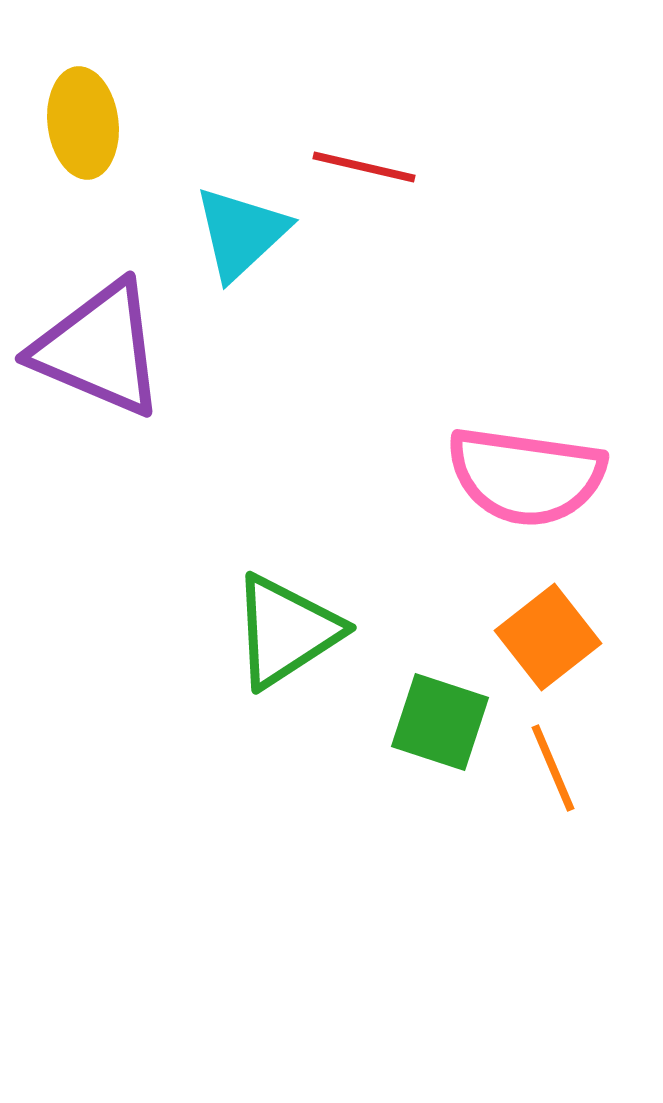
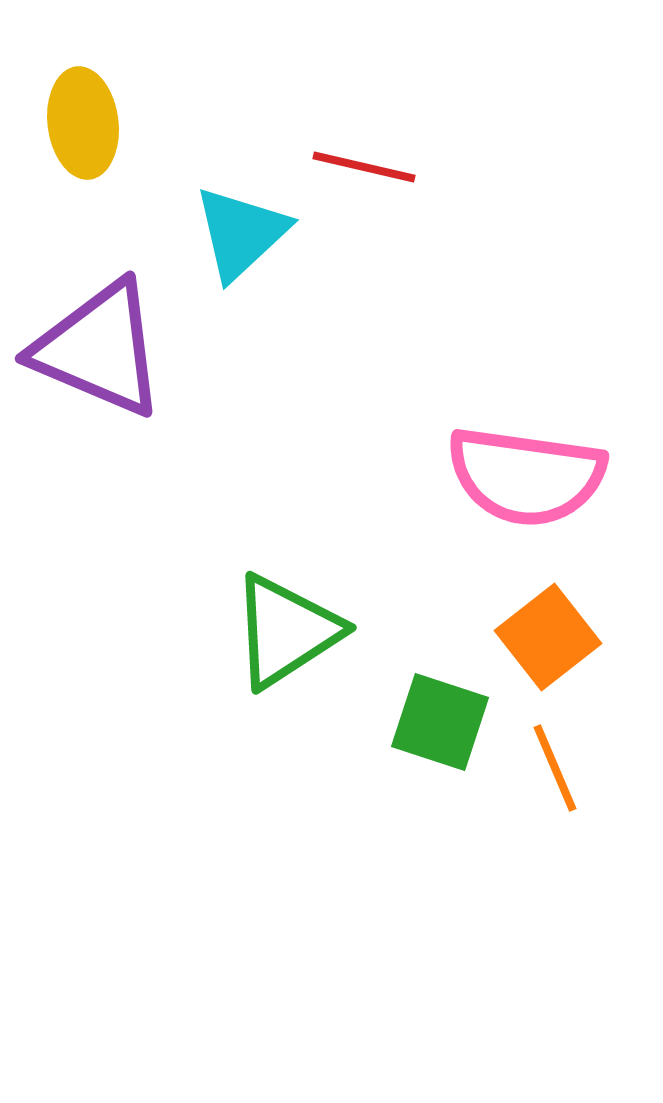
orange line: moved 2 px right
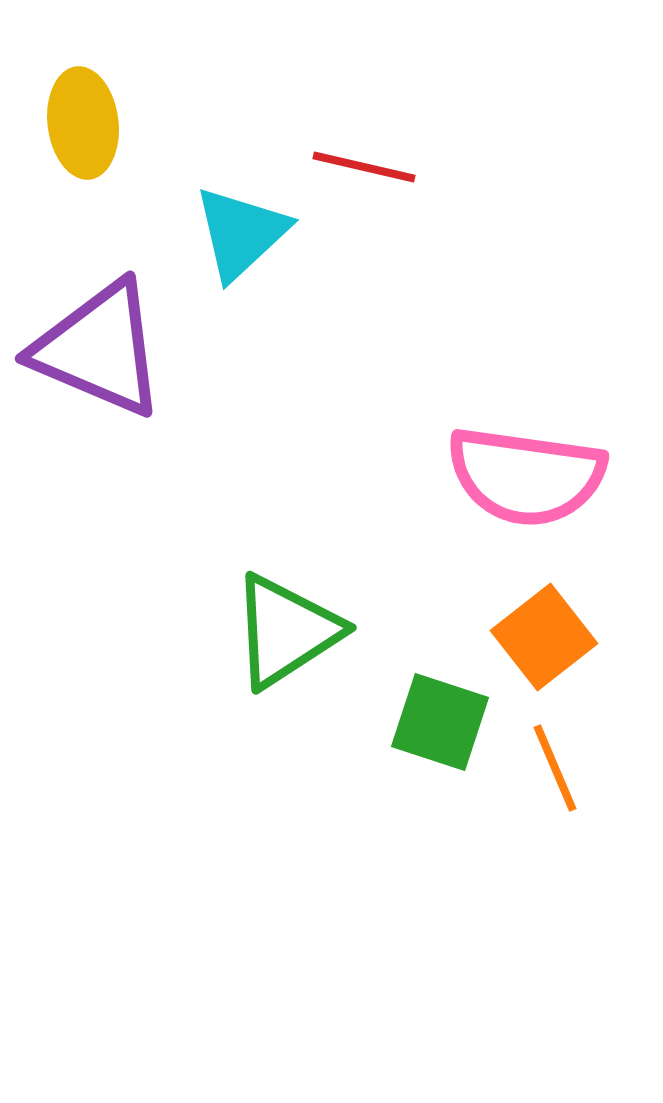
orange square: moved 4 px left
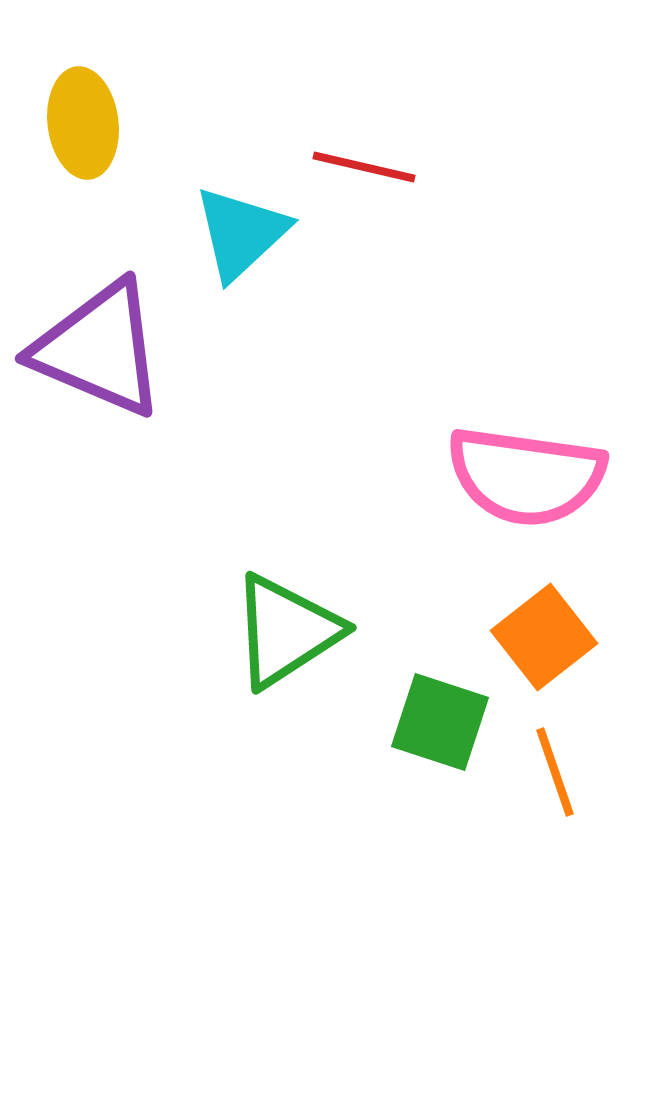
orange line: moved 4 px down; rotated 4 degrees clockwise
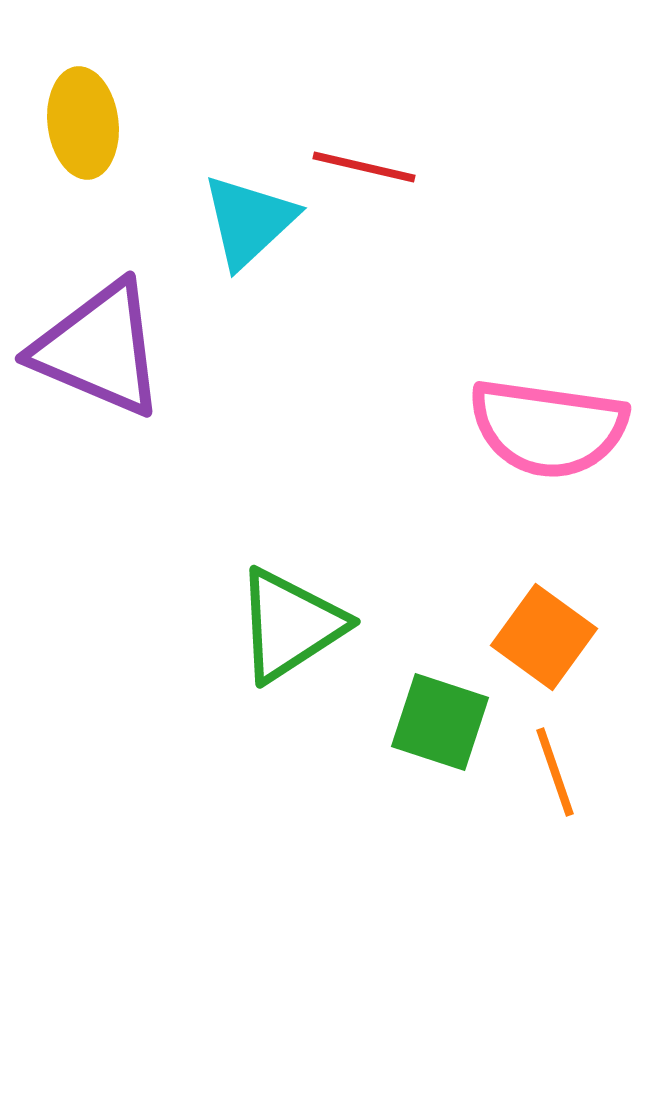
cyan triangle: moved 8 px right, 12 px up
pink semicircle: moved 22 px right, 48 px up
green triangle: moved 4 px right, 6 px up
orange square: rotated 16 degrees counterclockwise
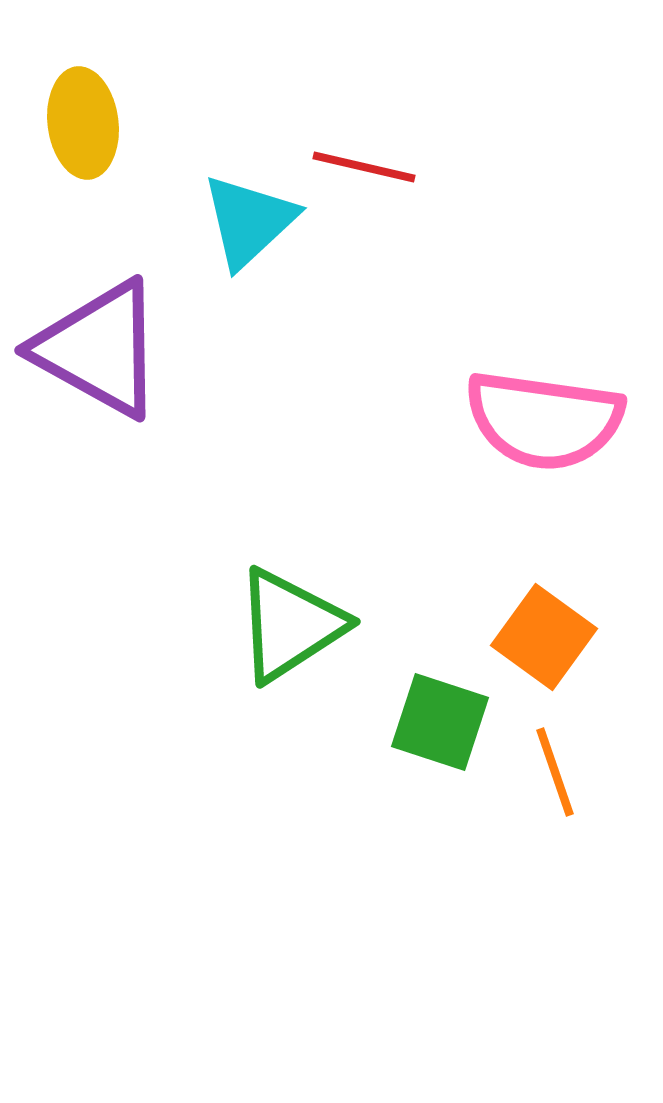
purple triangle: rotated 6 degrees clockwise
pink semicircle: moved 4 px left, 8 px up
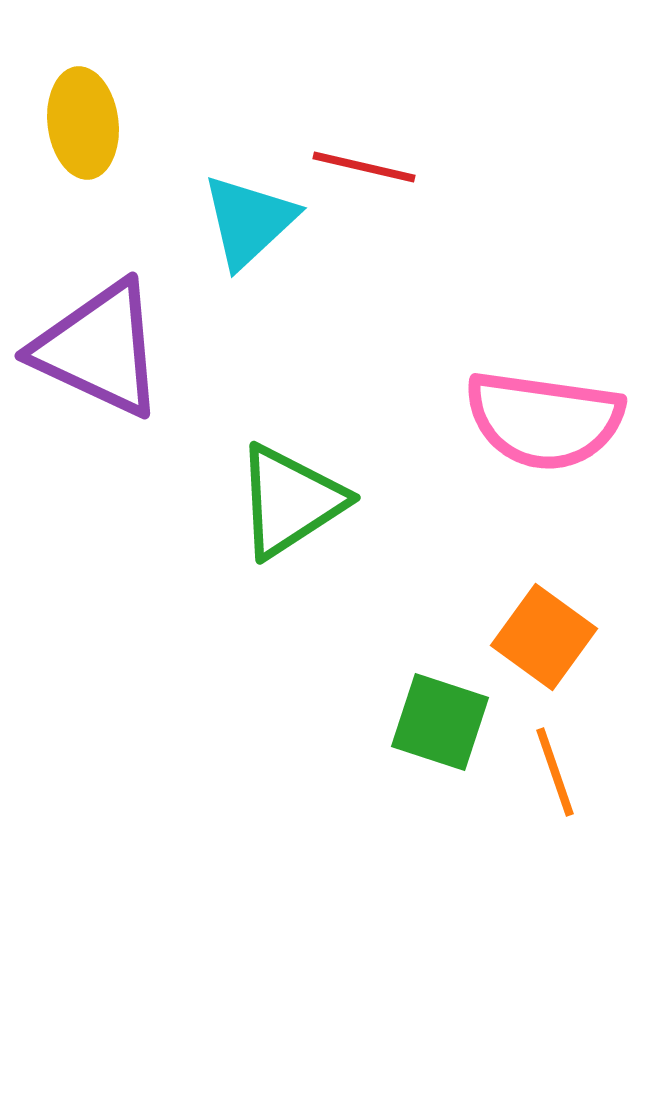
purple triangle: rotated 4 degrees counterclockwise
green triangle: moved 124 px up
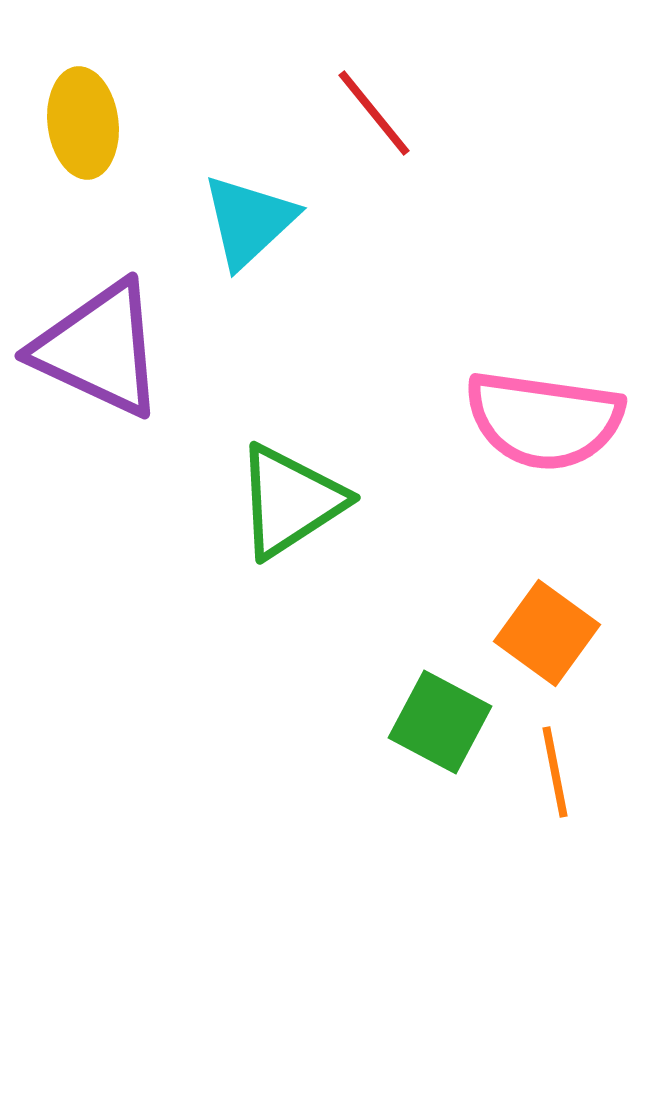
red line: moved 10 px right, 54 px up; rotated 38 degrees clockwise
orange square: moved 3 px right, 4 px up
green square: rotated 10 degrees clockwise
orange line: rotated 8 degrees clockwise
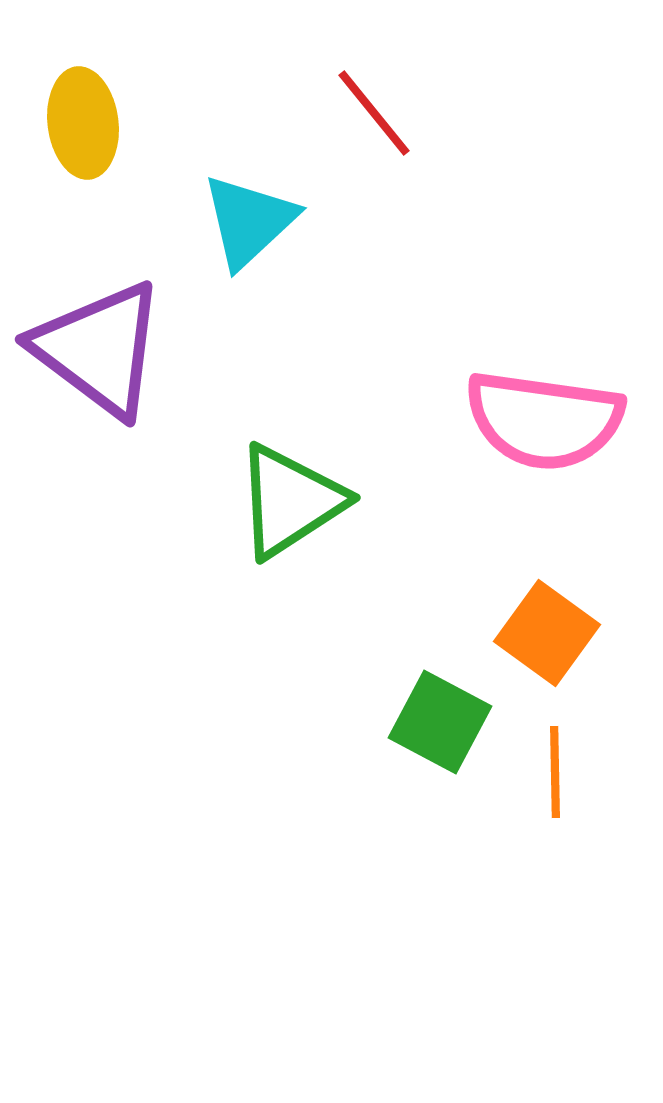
purple triangle: rotated 12 degrees clockwise
orange line: rotated 10 degrees clockwise
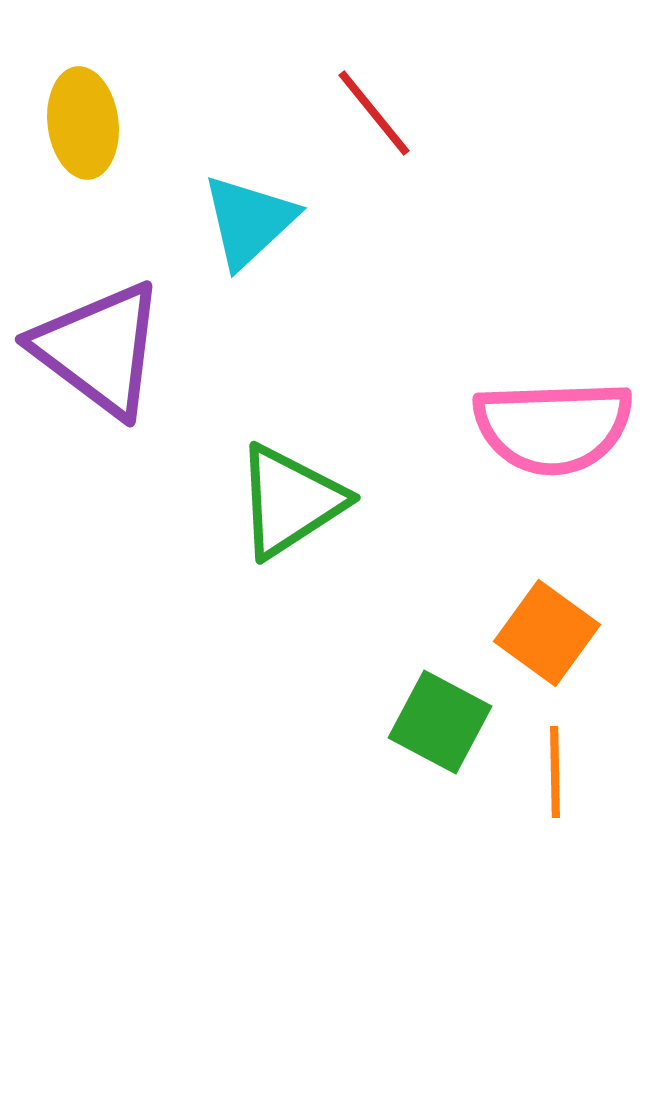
pink semicircle: moved 9 px right, 7 px down; rotated 10 degrees counterclockwise
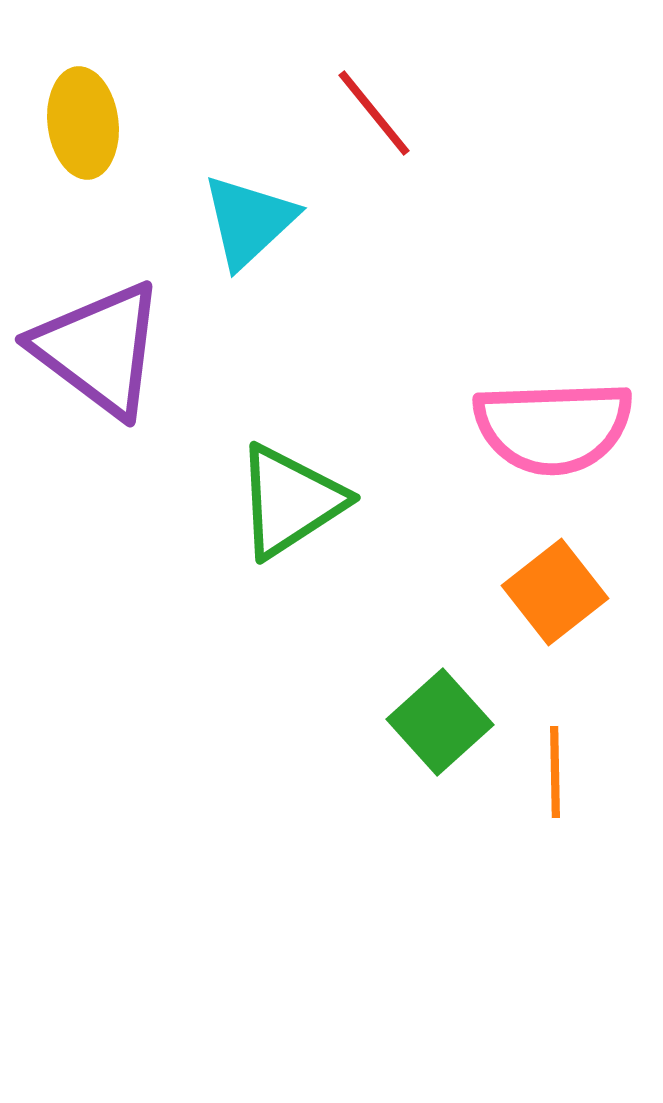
orange square: moved 8 px right, 41 px up; rotated 16 degrees clockwise
green square: rotated 20 degrees clockwise
